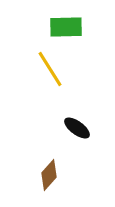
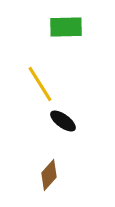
yellow line: moved 10 px left, 15 px down
black ellipse: moved 14 px left, 7 px up
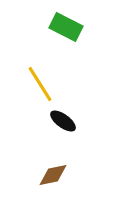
green rectangle: rotated 28 degrees clockwise
brown diamond: moved 4 px right; rotated 36 degrees clockwise
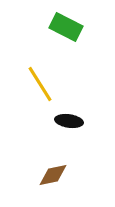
black ellipse: moved 6 px right; rotated 28 degrees counterclockwise
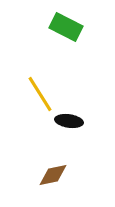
yellow line: moved 10 px down
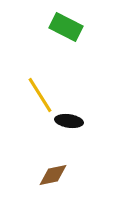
yellow line: moved 1 px down
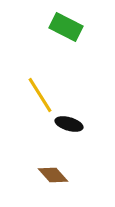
black ellipse: moved 3 px down; rotated 8 degrees clockwise
brown diamond: rotated 60 degrees clockwise
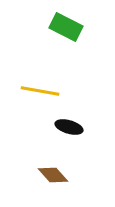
yellow line: moved 4 px up; rotated 48 degrees counterclockwise
black ellipse: moved 3 px down
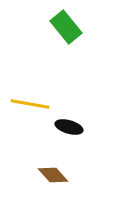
green rectangle: rotated 24 degrees clockwise
yellow line: moved 10 px left, 13 px down
